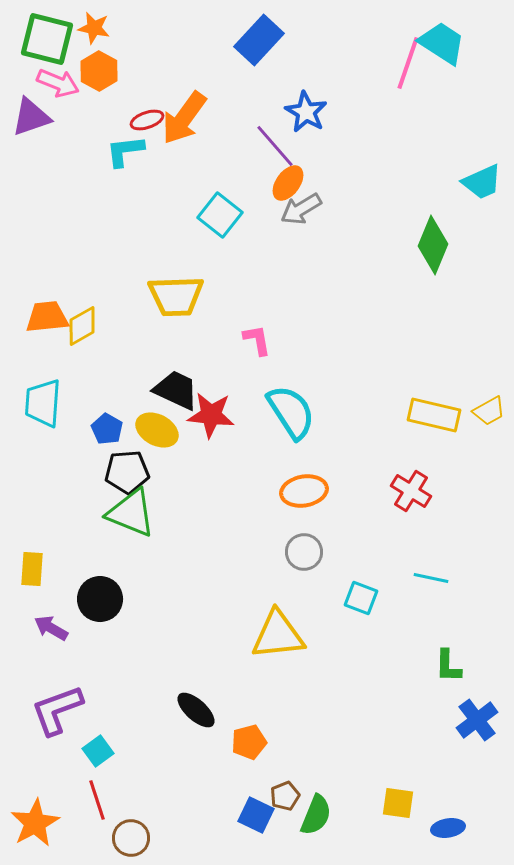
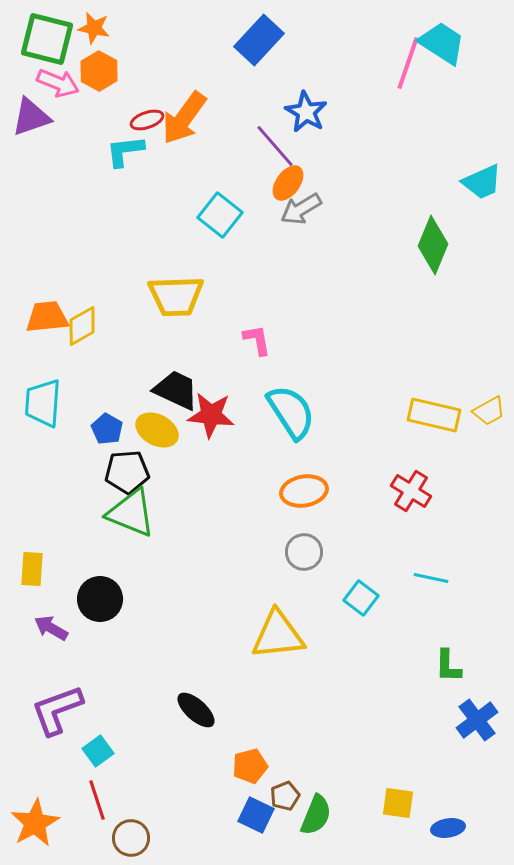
cyan square at (361, 598): rotated 16 degrees clockwise
orange pentagon at (249, 742): moved 1 px right, 24 px down
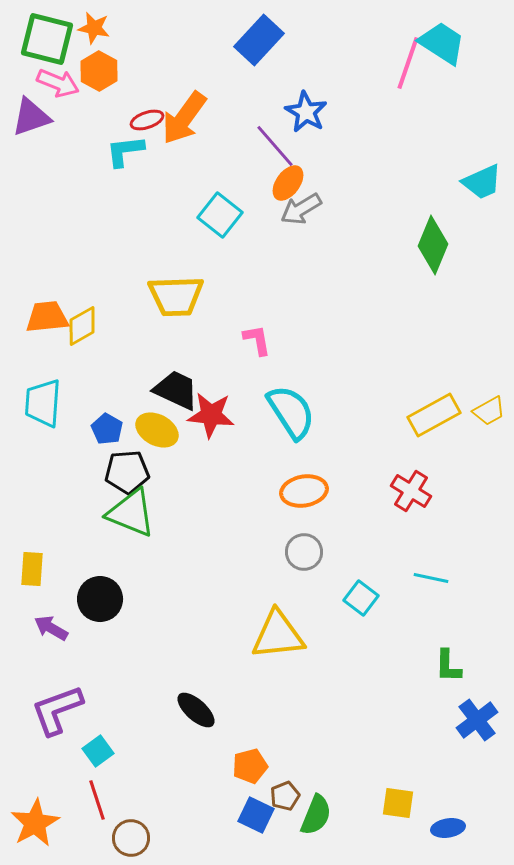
yellow rectangle at (434, 415): rotated 42 degrees counterclockwise
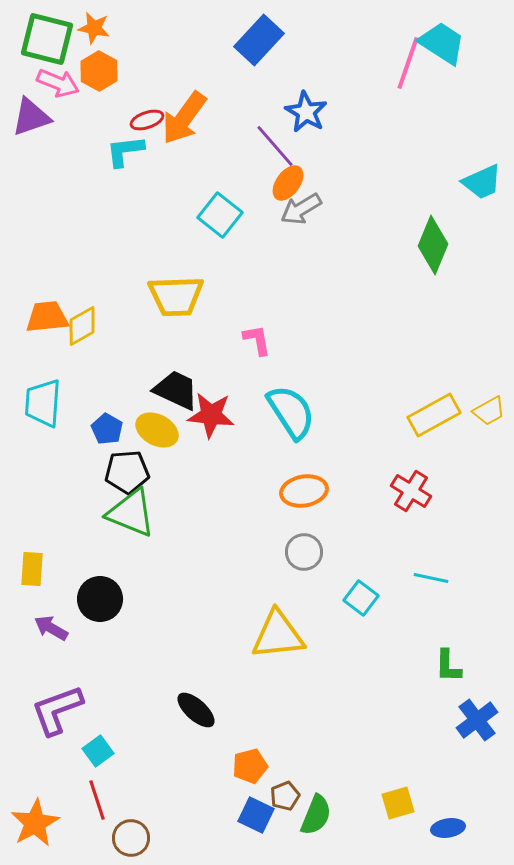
yellow square at (398, 803): rotated 24 degrees counterclockwise
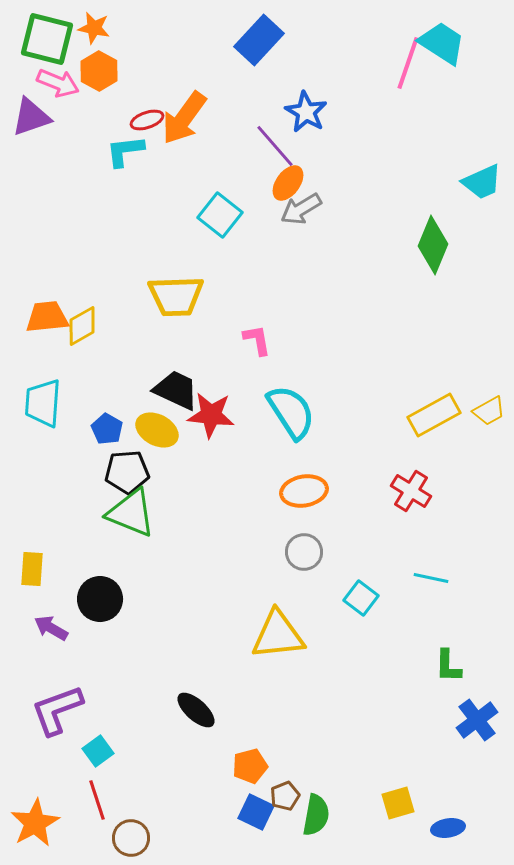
blue square at (256, 815): moved 3 px up
green semicircle at (316, 815): rotated 12 degrees counterclockwise
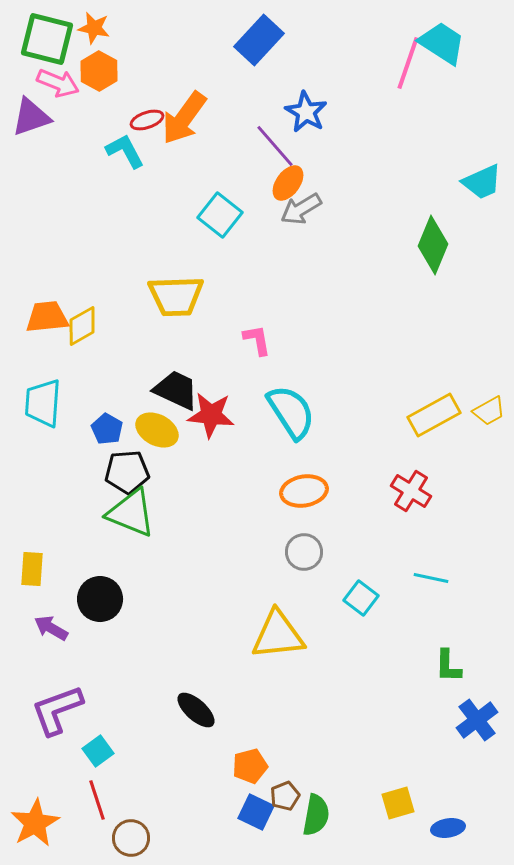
cyan L-shape at (125, 151): rotated 69 degrees clockwise
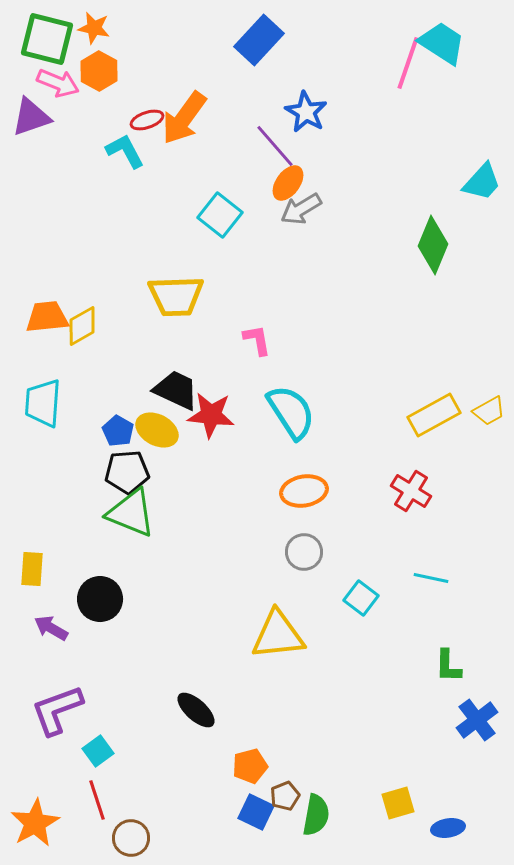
cyan trapezoid at (482, 182): rotated 24 degrees counterclockwise
blue pentagon at (107, 429): moved 11 px right, 2 px down
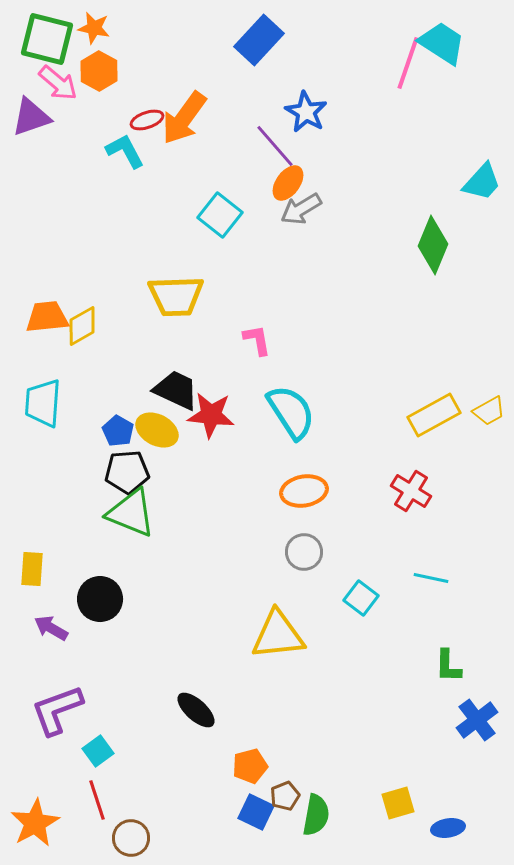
pink arrow at (58, 83): rotated 18 degrees clockwise
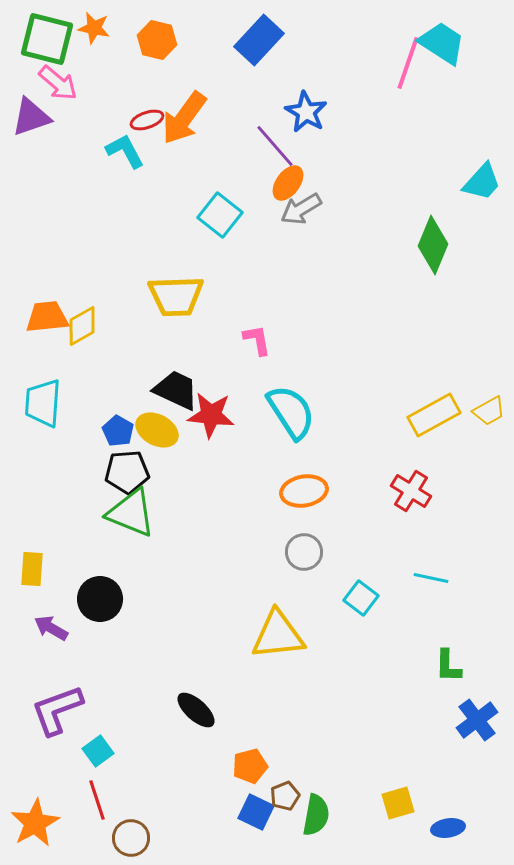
orange hexagon at (99, 71): moved 58 px right, 31 px up; rotated 15 degrees counterclockwise
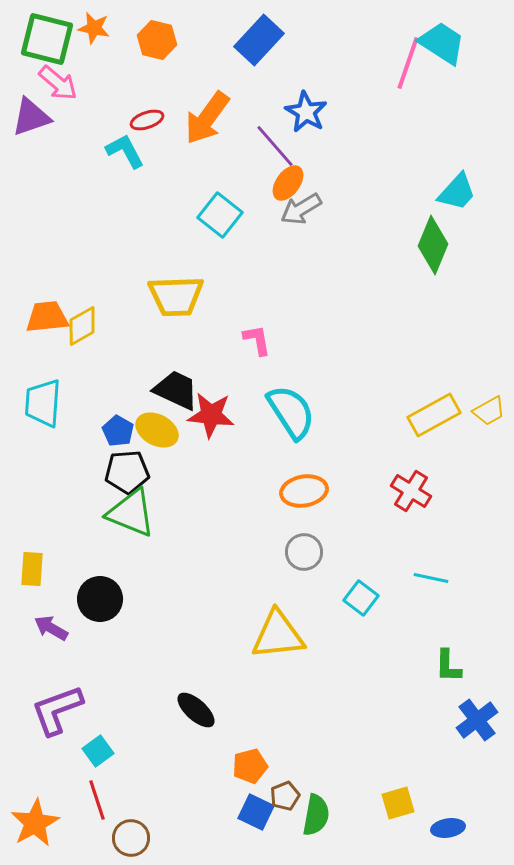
orange arrow at (184, 118): moved 23 px right
cyan trapezoid at (482, 182): moved 25 px left, 10 px down
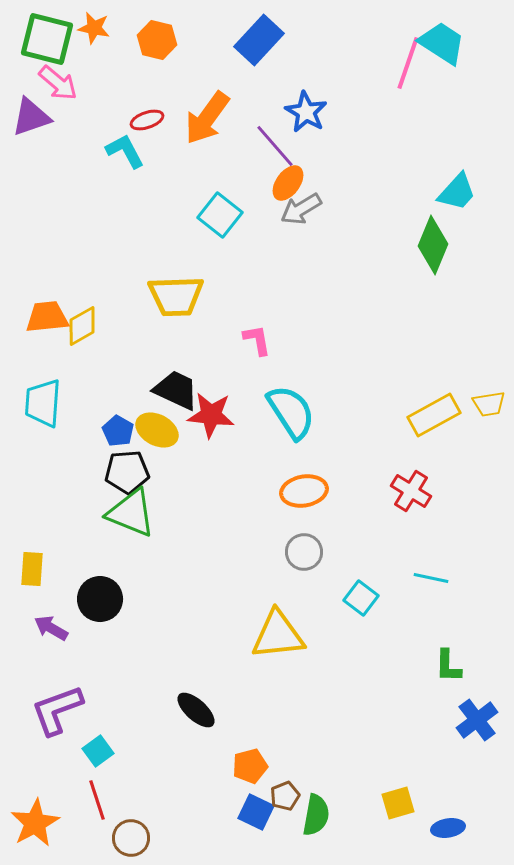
yellow trapezoid at (489, 411): moved 7 px up; rotated 20 degrees clockwise
